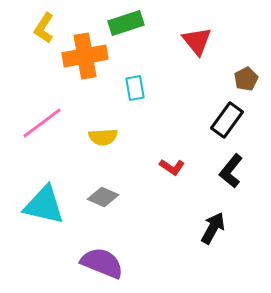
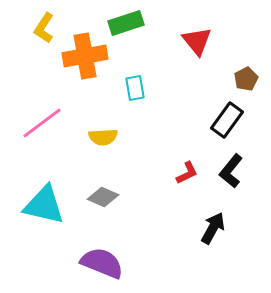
red L-shape: moved 15 px right, 6 px down; rotated 60 degrees counterclockwise
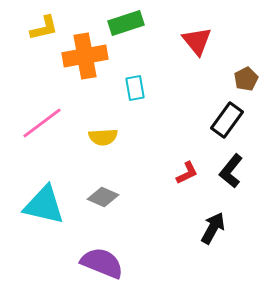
yellow L-shape: rotated 136 degrees counterclockwise
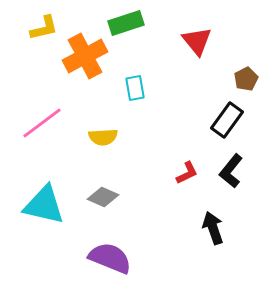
orange cross: rotated 18 degrees counterclockwise
black arrow: rotated 48 degrees counterclockwise
purple semicircle: moved 8 px right, 5 px up
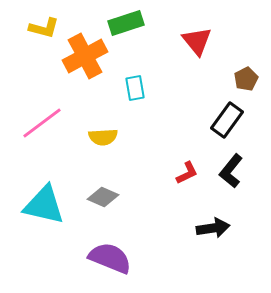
yellow L-shape: rotated 28 degrees clockwise
black arrow: rotated 100 degrees clockwise
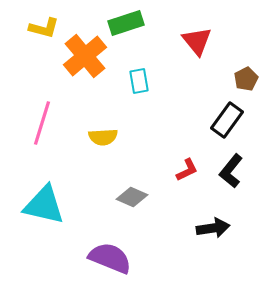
orange cross: rotated 12 degrees counterclockwise
cyan rectangle: moved 4 px right, 7 px up
pink line: rotated 36 degrees counterclockwise
red L-shape: moved 3 px up
gray diamond: moved 29 px right
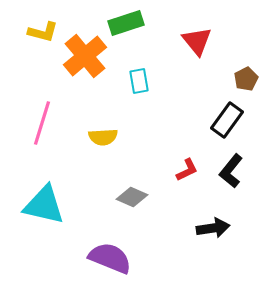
yellow L-shape: moved 1 px left, 4 px down
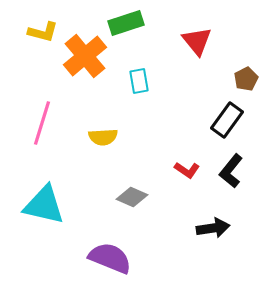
red L-shape: rotated 60 degrees clockwise
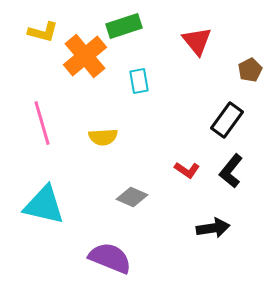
green rectangle: moved 2 px left, 3 px down
brown pentagon: moved 4 px right, 9 px up
pink line: rotated 33 degrees counterclockwise
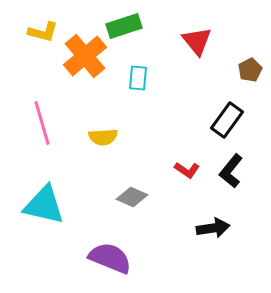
cyan rectangle: moved 1 px left, 3 px up; rotated 15 degrees clockwise
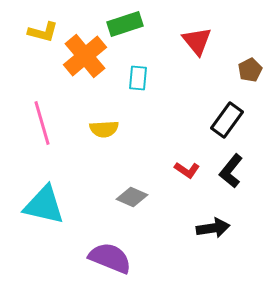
green rectangle: moved 1 px right, 2 px up
yellow semicircle: moved 1 px right, 8 px up
